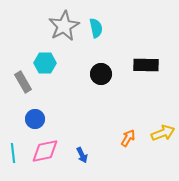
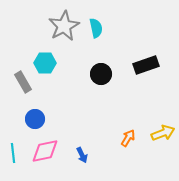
black rectangle: rotated 20 degrees counterclockwise
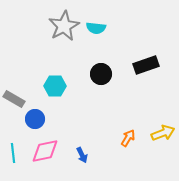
cyan semicircle: rotated 108 degrees clockwise
cyan hexagon: moved 10 px right, 23 px down
gray rectangle: moved 9 px left, 17 px down; rotated 30 degrees counterclockwise
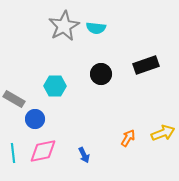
pink diamond: moved 2 px left
blue arrow: moved 2 px right
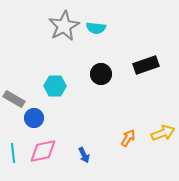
blue circle: moved 1 px left, 1 px up
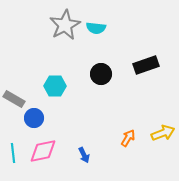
gray star: moved 1 px right, 1 px up
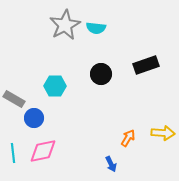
yellow arrow: rotated 25 degrees clockwise
blue arrow: moved 27 px right, 9 px down
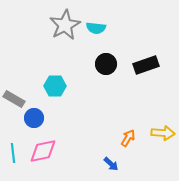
black circle: moved 5 px right, 10 px up
blue arrow: rotated 21 degrees counterclockwise
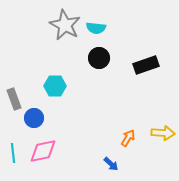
gray star: rotated 16 degrees counterclockwise
black circle: moved 7 px left, 6 px up
gray rectangle: rotated 40 degrees clockwise
